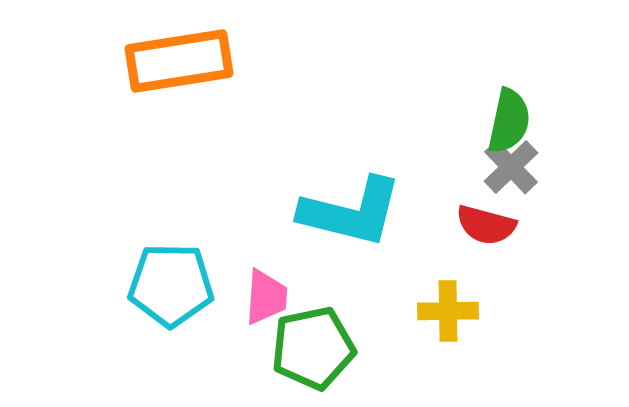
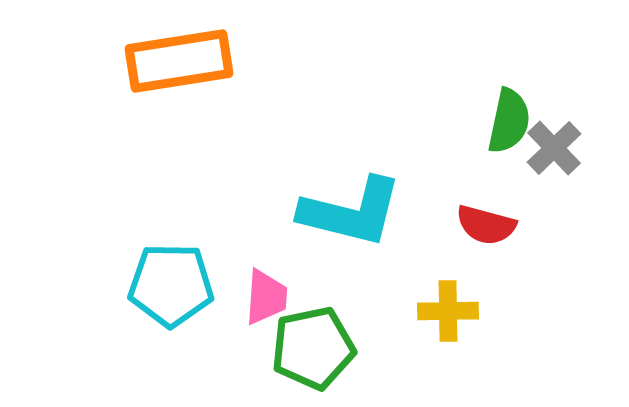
gray cross: moved 43 px right, 19 px up
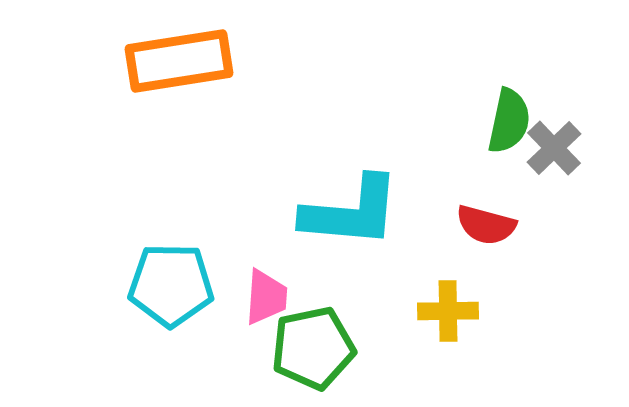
cyan L-shape: rotated 9 degrees counterclockwise
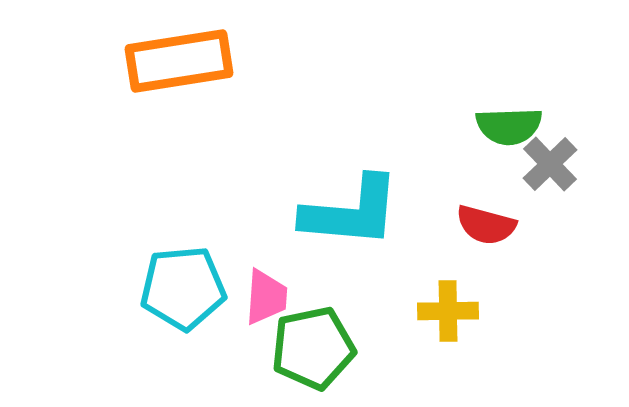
green semicircle: moved 5 px down; rotated 76 degrees clockwise
gray cross: moved 4 px left, 16 px down
cyan pentagon: moved 12 px right, 3 px down; rotated 6 degrees counterclockwise
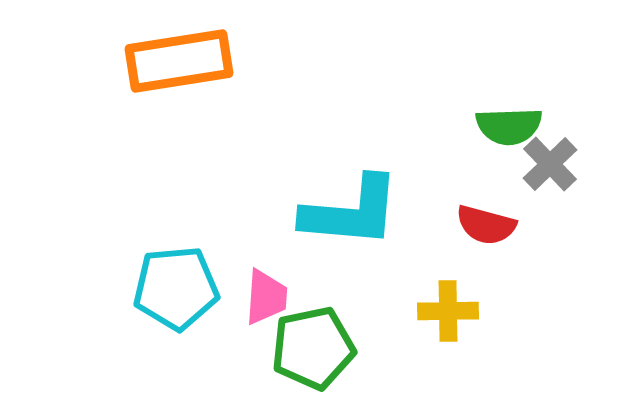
cyan pentagon: moved 7 px left
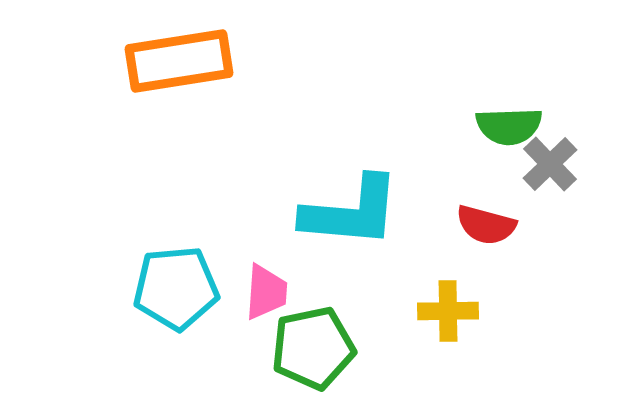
pink trapezoid: moved 5 px up
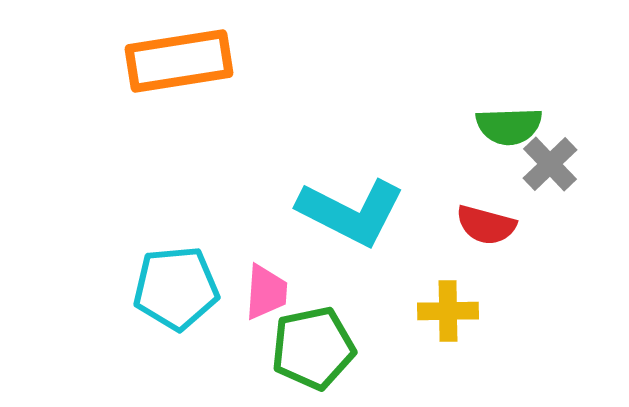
cyan L-shape: rotated 22 degrees clockwise
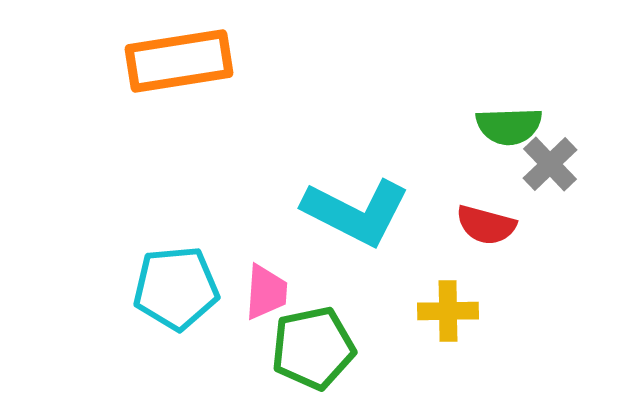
cyan L-shape: moved 5 px right
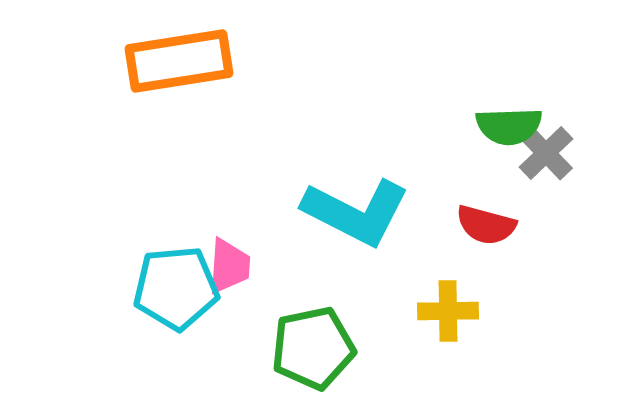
gray cross: moved 4 px left, 11 px up
pink trapezoid: moved 37 px left, 26 px up
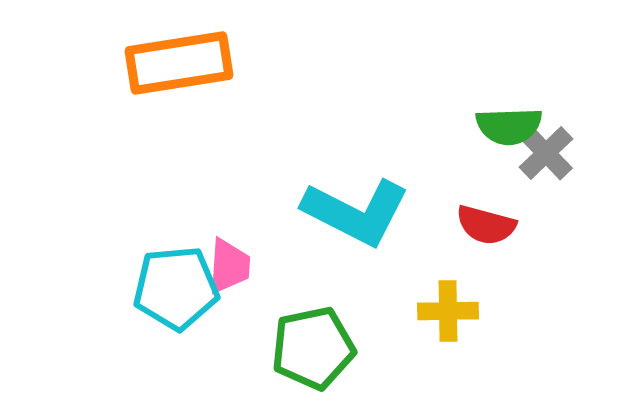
orange rectangle: moved 2 px down
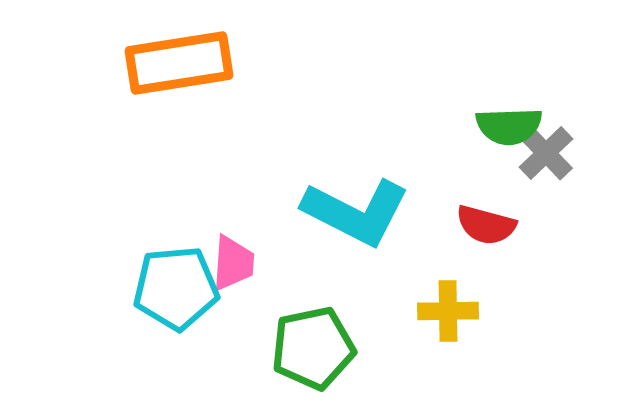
pink trapezoid: moved 4 px right, 3 px up
